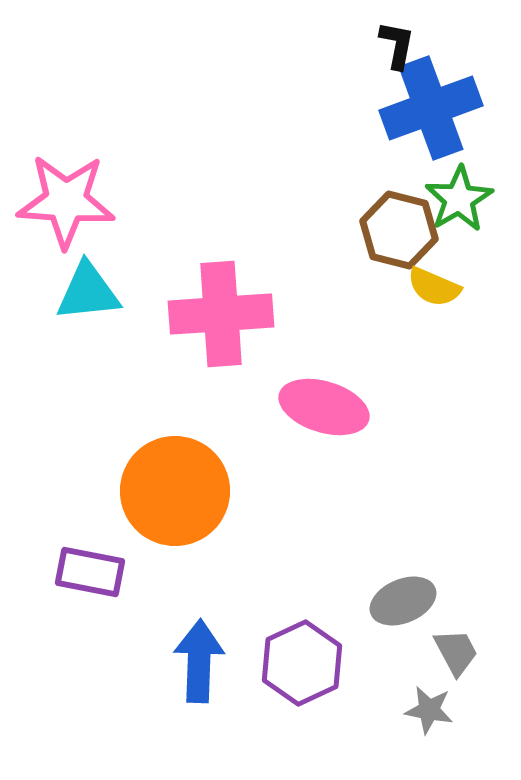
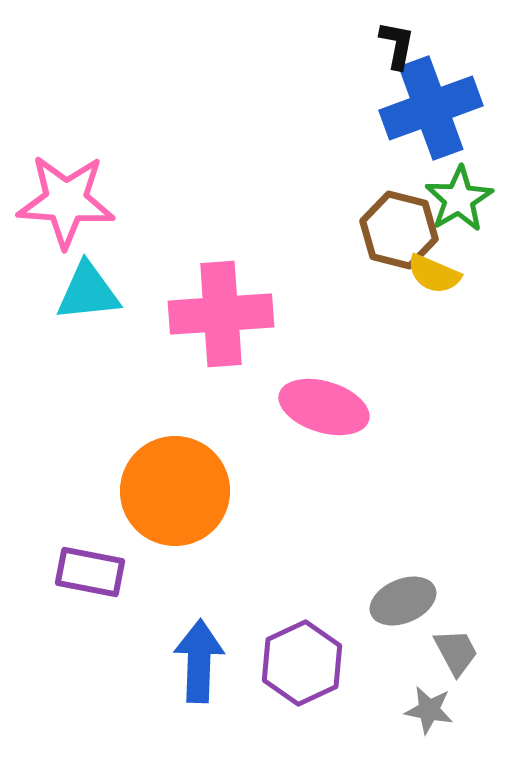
yellow semicircle: moved 13 px up
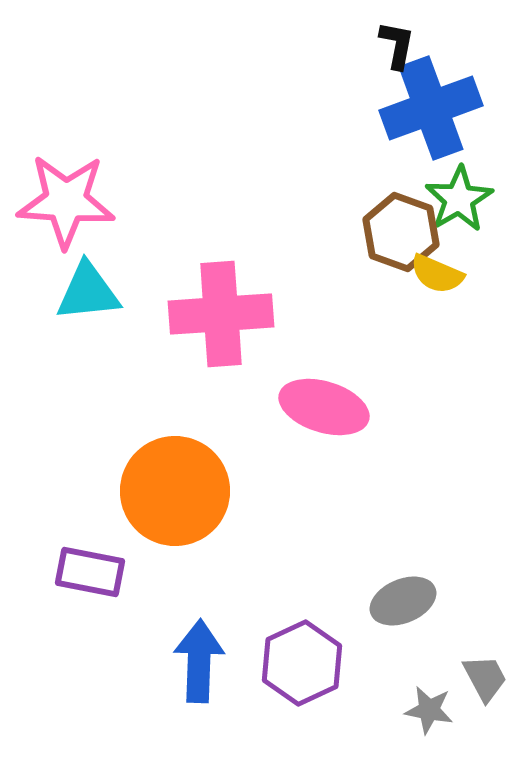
brown hexagon: moved 2 px right, 2 px down; rotated 6 degrees clockwise
yellow semicircle: moved 3 px right
gray trapezoid: moved 29 px right, 26 px down
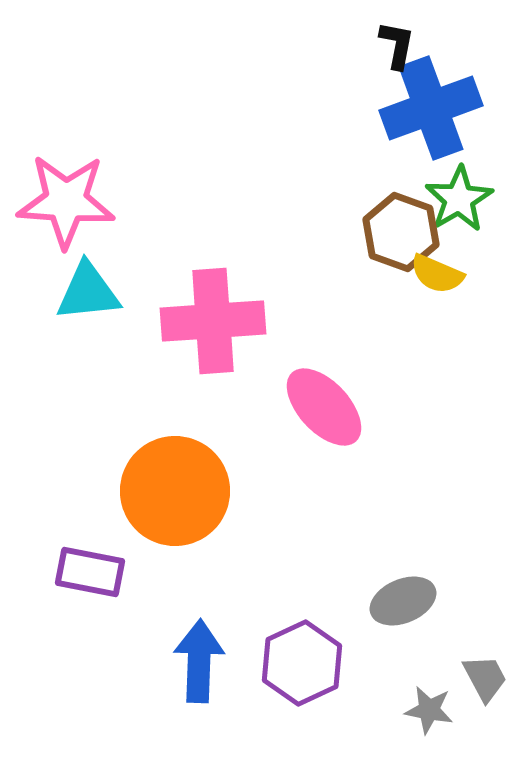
pink cross: moved 8 px left, 7 px down
pink ellipse: rotated 30 degrees clockwise
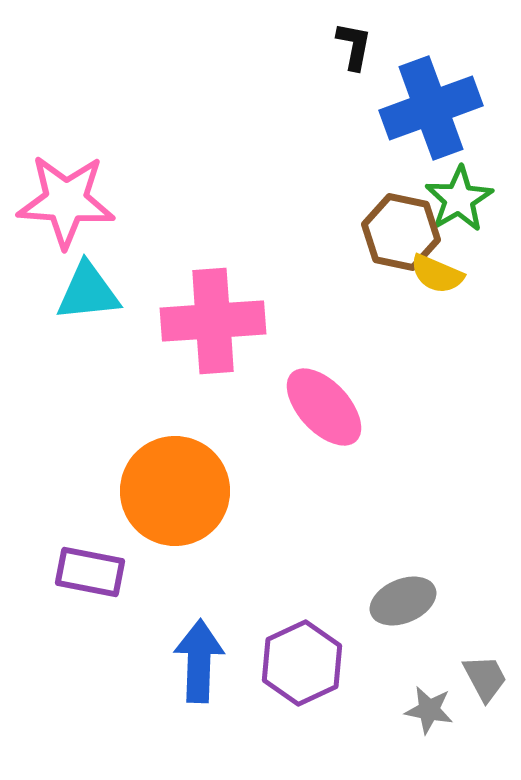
black L-shape: moved 43 px left, 1 px down
brown hexagon: rotated 8 degrees counterclockwise
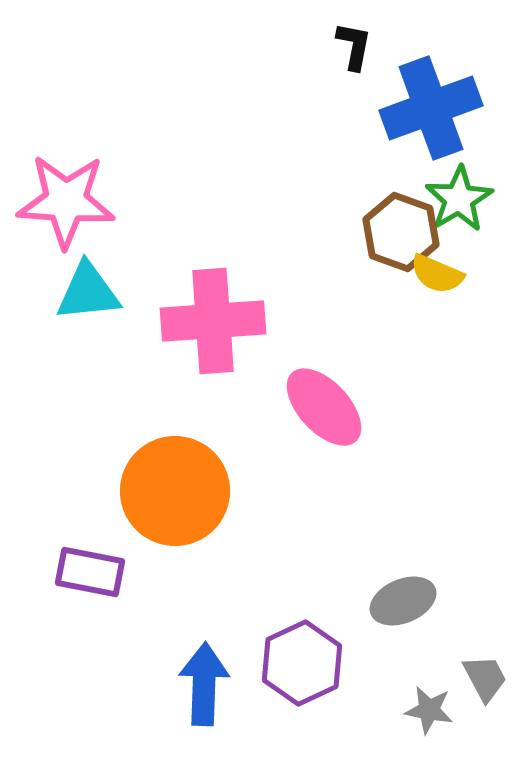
brown hexagon: rotated 8 degrees clockwise
blue arrow: moved 5 px right, 23 px down
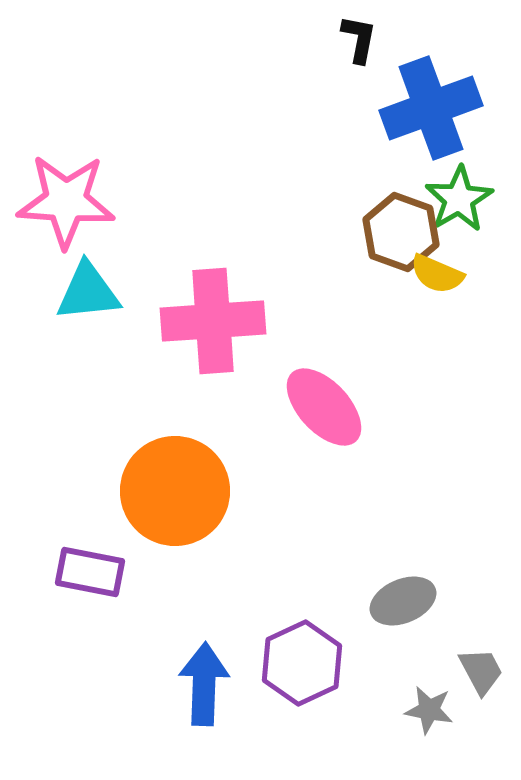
black L-shape: moved 5 px right, 7 px up
gray trapezoid: moved 4 px left, 7 px up
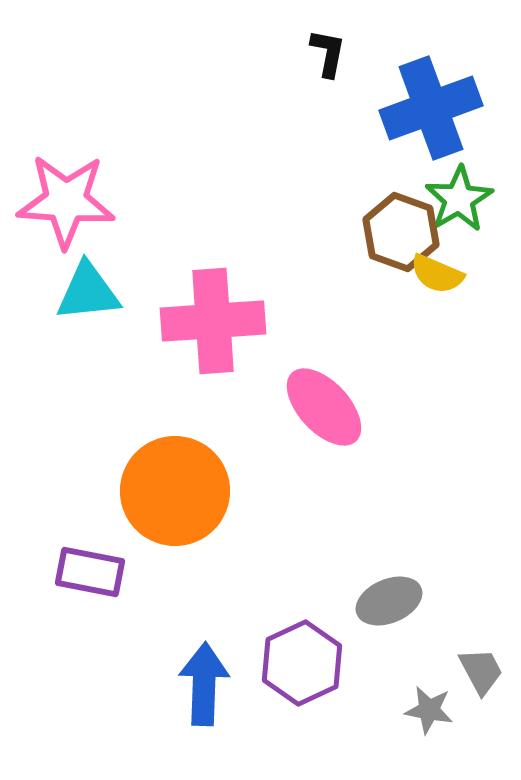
black L-shape: moved 31 px left, 14 px down
gray ellipse: moved 14 px left
